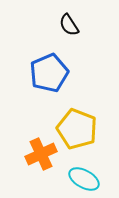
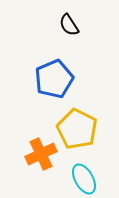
blue pentagon: moved 5 px right, 6 px down
yellow pentagon: rotated 6 degrees clockwise
cyan ellipse: rotated 32 degrees clockwise
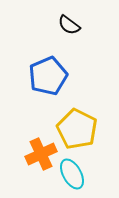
black semicircle: rotated 20 degrees counterclockwise
blue pentagon: moved 6 px left, 3 px up
cyan ellipse: moved 12 px left, 5 px up
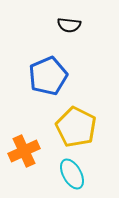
black semicircle: rotated 30 degrees counterclockwise
yellow pentagon: moved 1 px left, 2 px up
orange cross: moved 17 px left, 3 px up
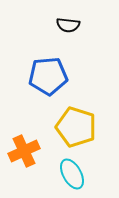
black semicircle: moved 1 px left
blue pentagon: rotated 18 degrees clockwise
yellow pentagon: rotated 9 degrees counterclockwise
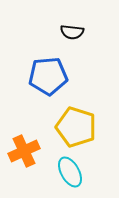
black semicircle: moved 4 px right, 7 px down
cyan ellipse: moved 2 px left, 2 px up
